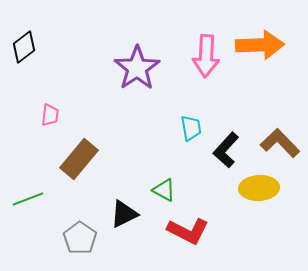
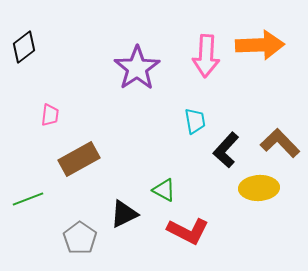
cyan trapezoid: moved 4 px right, 7 px up
brown rectangle: rotated 21 degrees clockwise
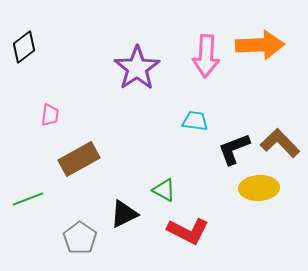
cyan trapezoid: rotated 72 degrees counterclockwise
black L-shape: moved 8 px right, 1 px up; rotated 27 degrees clockwise
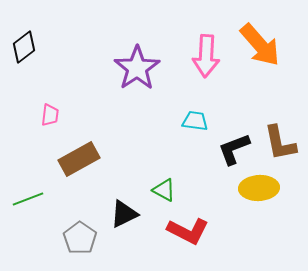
orange arrow: rotated 51 degrees clockwise
brown L-shape: rotated 147 degrees counterclockwise
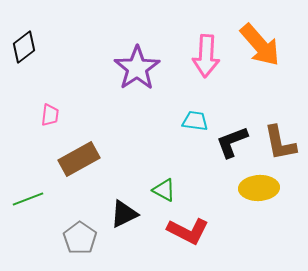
black L-shape: moved 2 px left, 7 px up
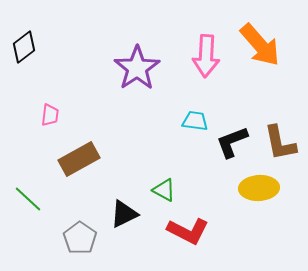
green line: rotated 64 degrees clockwise
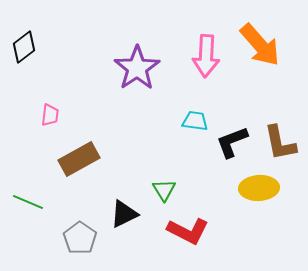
green triangle: rotated 30 degrees clockwise
green line: moved 3 px down; rotated 20 degrees counterclockwise
